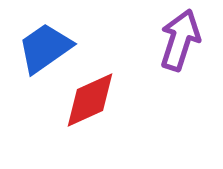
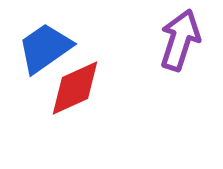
red diamond: moved 15 px left, 12 px up
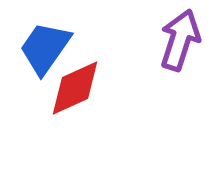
blue trapezoid: rotated 20 degrees counterclockwise
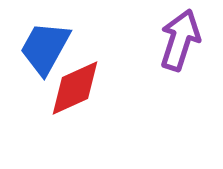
blue trapezoid: rotated 6 degrees counterclockwise
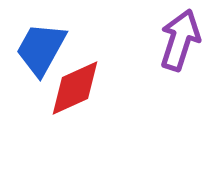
blue trapezoid: moved 4 px left, 1 px down
